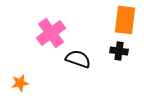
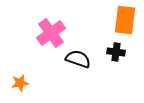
black cross: moved 3 px left, 1 px down
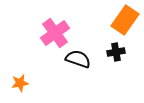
orange rectangle: rotated 28 degrees clockwise
pink cross: moved 4 px right
black cross: rotated 18 degrees counterclockwise
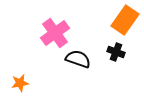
black cross: rotated 30 degrees clockwise
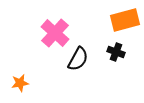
orange rectangle: rotated 40 degrees clockwise
pink cross: rotated 12 degrees counterclockwise
black semicircle: rotated 100 degrees clockwise
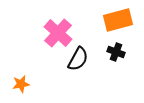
orange rectangle: moved 7 px left
pink cross: moved 3 px right
orange star: moved 1 px right, 1 px down
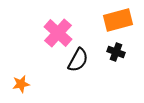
black semicircle: moved 1 px down
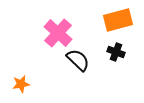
black semicircle: rotated 75 degrees counterclockwise
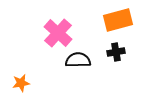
black cross: rotated 30 degrees counterclockwise
black semicircle: rotated 45 degrees counterclockwise
orange star: moved 1 px up
